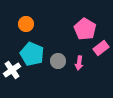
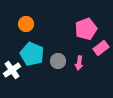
pink pentagon: moved 1 px right; rotated 20 degrees clockwise
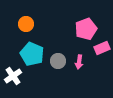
pink rectangle: moved 1 px right; rotated 14 degrees clockwise
pink arrow: moved 1 px up
white cross: moved 1 px right, 6 px down
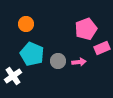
pink arrow: rotated 104 degrees counterclockwise
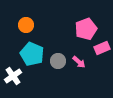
orange circle: moved 1 px down
pink arrow: rotated 48 degrees clockwise
